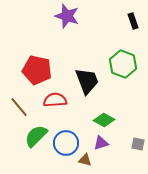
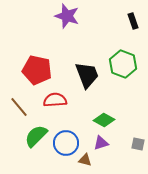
black trapezoid: moved 6 px up
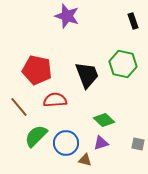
green hexagon: rotated 8 degrees counterclockwise
green diamond: rotated 15 degrees clockwise
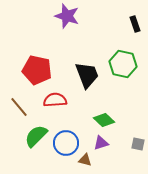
black rectangle: moved 2 px right, 3 px down
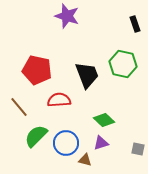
red semicircle: moved 4 px right
gray square: moved 5 px down
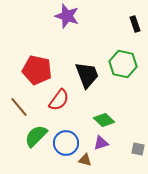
red semicircle: rotated 130 degrees clockwise
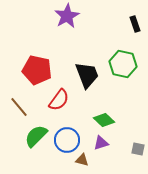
purple star: rotated 25 degrees clockwise
blue circle: moved 1 px right, 3 px up
brown triangle: moved 3 px left
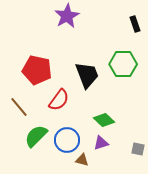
green hexagon: rotated 12 degrees counterclockwise
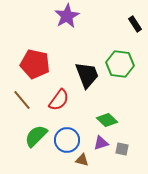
black rectangle: rotated 14 degrees counterclockwise
green hexagon: moved 3 px left; rotated 8 degrees clockwise
red pentagon: moved 2 px left, 6 px up
brown line: moved 3 px right, 7 px up
green diamond: moved 3 px right
gray square: moved 16 px left
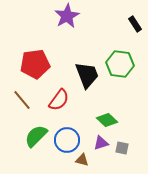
red pentagon: rotated 20 degrees counterclockwise
gray square: moved 1 px up
